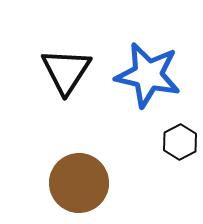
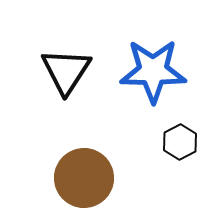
blue star: moved 5 px right, 4 px up; rotated 12 degrees counterclockwise
brown circle: moved 5 px right, 5 px up
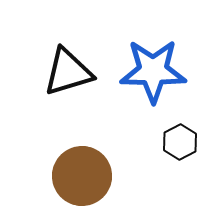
black triangle: moved 2 px right, 1 px down; rotated 40 degrees clockwise
brown circle: moved 2 px left, 2 px up
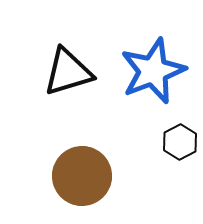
blue star: rotated 22 degrees counterclockwise
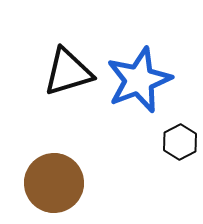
blue star: moved 14 px left, 9 px down
brown circle: moved 28 px left, 7 px down
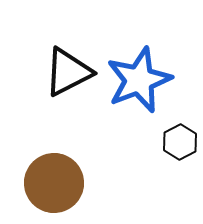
black triangle: rotated 10 degrees counterclockwise
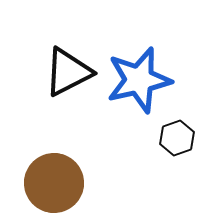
blue star: rotated 8 degrees clockwise
black hexagon: moved 3 px left, 4 px up; rotated 8 degrees clockwise
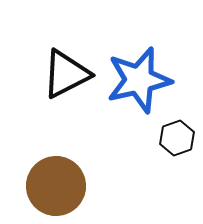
black triangle: moved 2 px left, 2 px down
brown circle: moved 2 px right, 3 px down
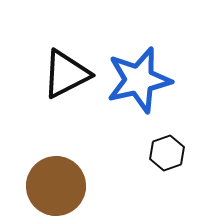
black hexagon: moved 10 px left, 15 px down
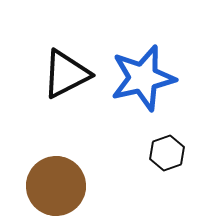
blue star: moved 4 px right, 2 px up
